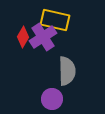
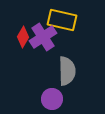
yellow rectangle: moved 7 px right
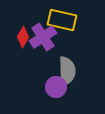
purple circle: moved 4 px right, 12 px up
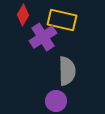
red diamond: moved 22 px up
purple circle: moved 14 px down
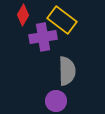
yellow rectangle: rotated 24 degrees clockwise
purple cross: rotated 24 degrees clockwise
